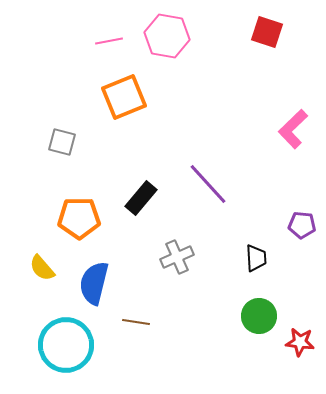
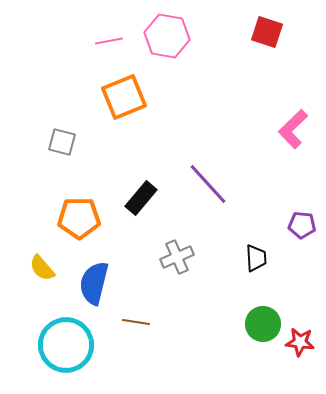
green circle: moved 4 px right, 8 px down
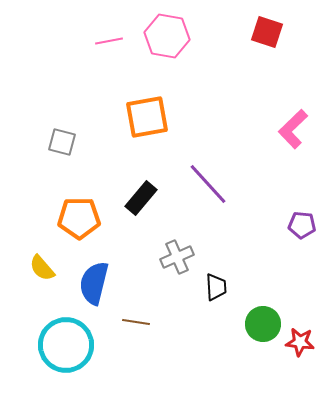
orange square: moved 23 px right, 20 px down; rotated 12 degrees clockwise
black trapezoid: moved 40 px left, 29 px down
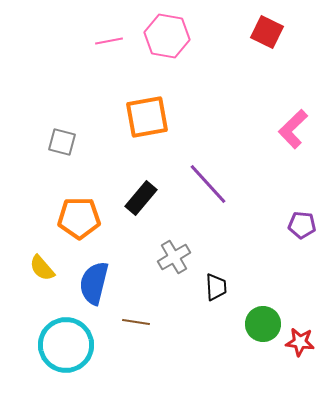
red square: rotated 8 degrees clockwise
gray cross: moved 3 px left; rotated 8 degrees counterclockwise
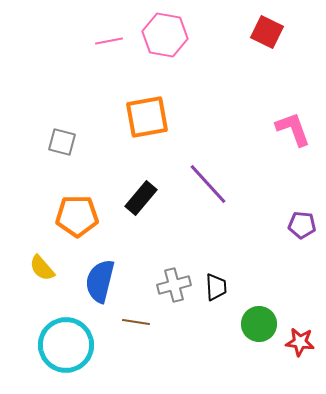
pink hexagon: moved 2 px left, 1 px up
pink L-shape: rotated 114 degrees clockwise
orange pentagon: moved 2 px left, 2 px up
gray cross: moved 28 px down; rotated 16 degrees clockwise
blue semicircle: moved 6 px right, 2 px up
green circle: moved 4 px left
